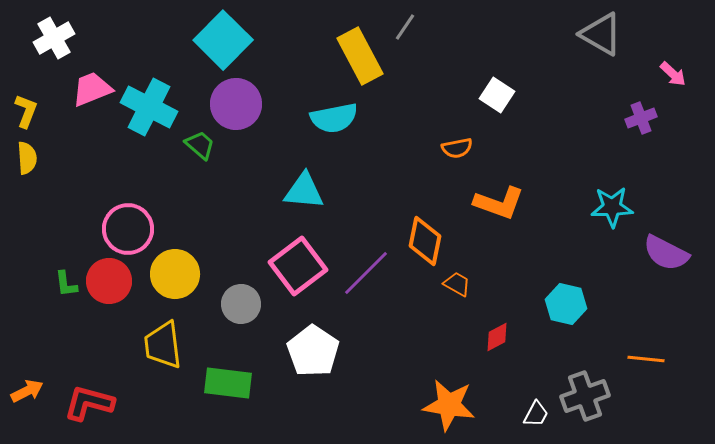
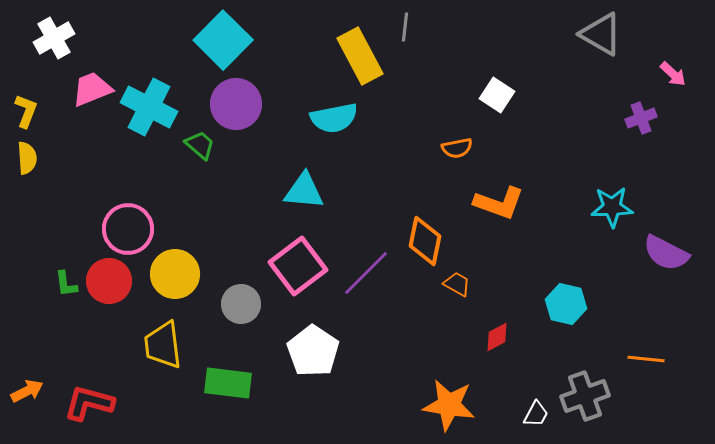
gray line: rotated 28 degrees counterclockwise
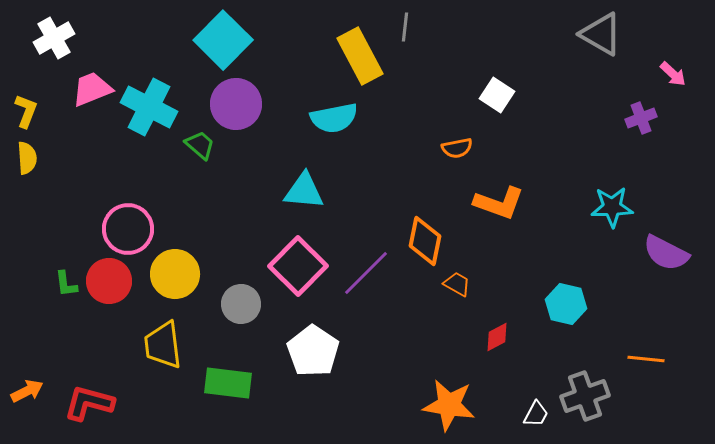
pink square: rotated 8 degrees counterclockwise
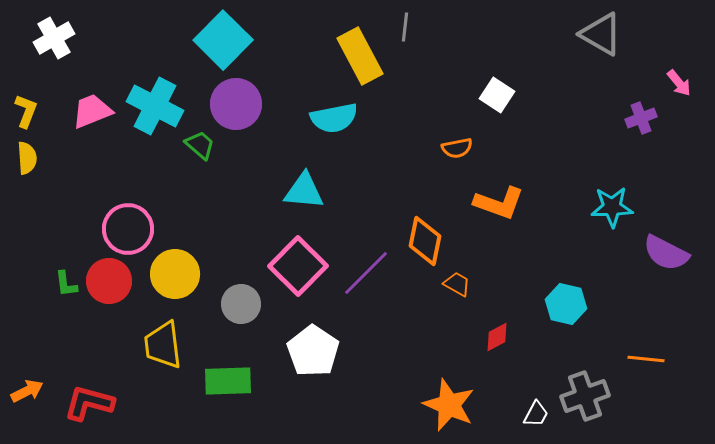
pink arrow: moved 6 px right, 9 px down; rotated 8 degrees clockwise
pink trapezoid: moved 22 px down
cyan cross: moved 6 px right, 1 px up
green rectangle: moved 2 px up; rotated 9 degrees counterclockwise
orange star: rotated 14 degrees clockwise
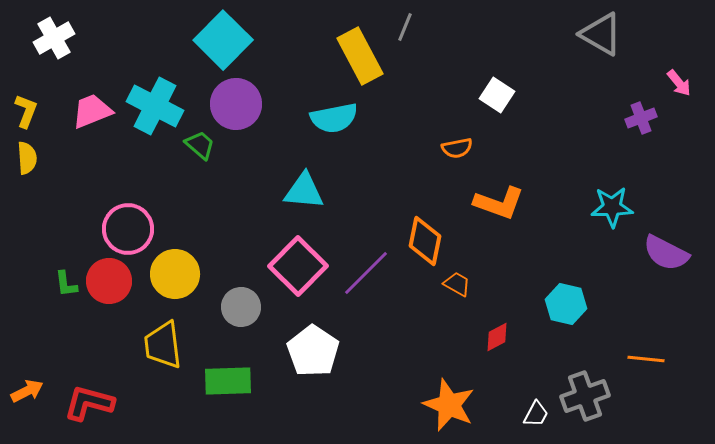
gray line: rotated 16 degrees clockwise
gray circle: moved 3 px down
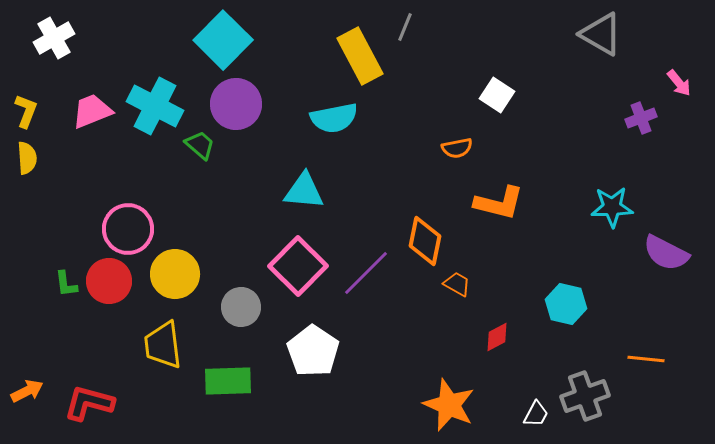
orange L-shape: rotated 6 degrees counterclockwise
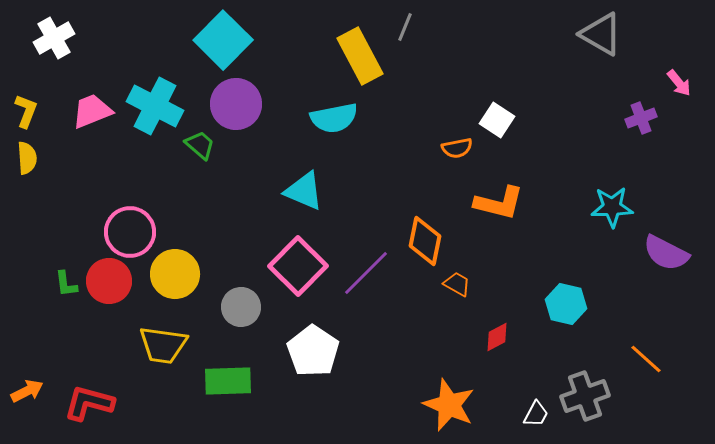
white square: moved 25 px down
cyan triangle: rotated 18 degrees clockwise
pink circle: moved 2 px right, 3 px down
yellow trapezoid: rotated 75 degrees counterclockwise
orange line: rotated 36 degrees clockwise
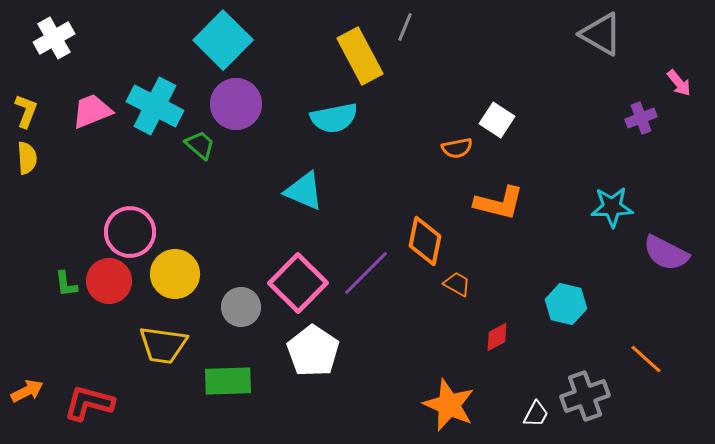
pink square: moved 17 px down
